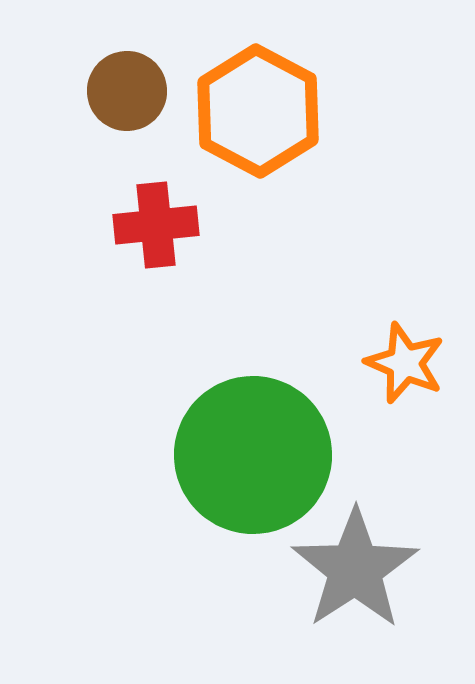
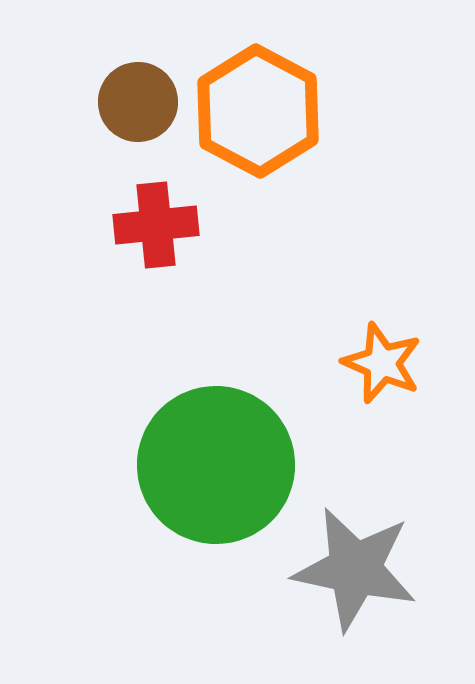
brown circle: moved 11 px right, 11 px down
orange star: moved 23 px left
green circle: moved 37 px left, 10 px down
gray star: rotated 27 degrees counterclockwise
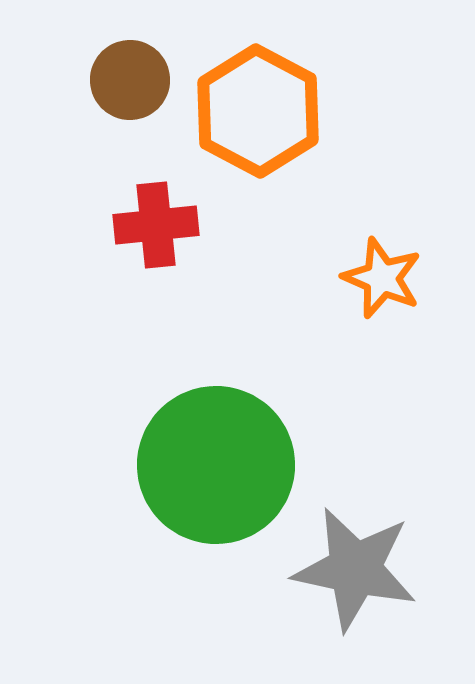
brown circle: moved 8 px left, 22 px up
orange star: moved 85 px up
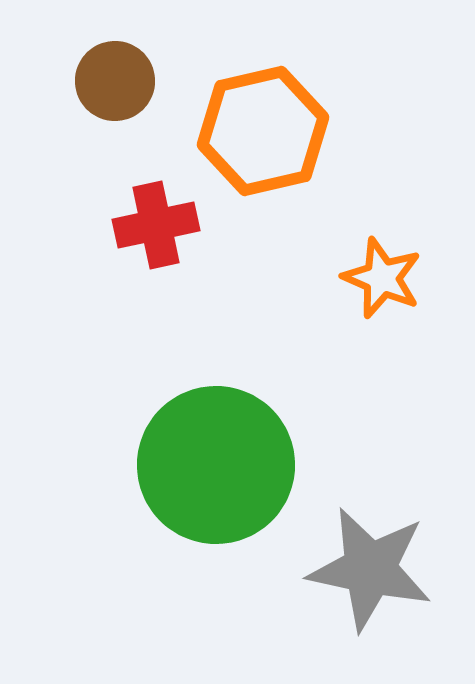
brown circle: moved 15 px left, 1 px down
orange hexagon: moved 5 px right, 20 px down; rotated 19 degrees clockwise
red cross: rotated 6 degrees counterclockwise
gray star: moved 15 px right
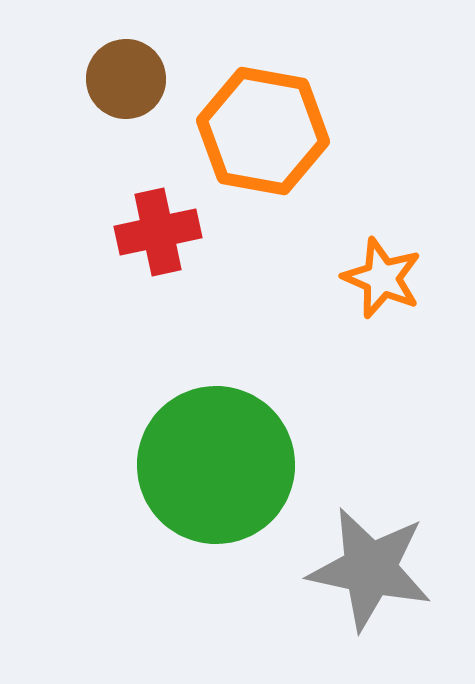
brown circle: moved 11 px right, 2 px up
orange hexagon: rotated 23 degrees clockwise
red cross: moved 2 px right, 7 px down
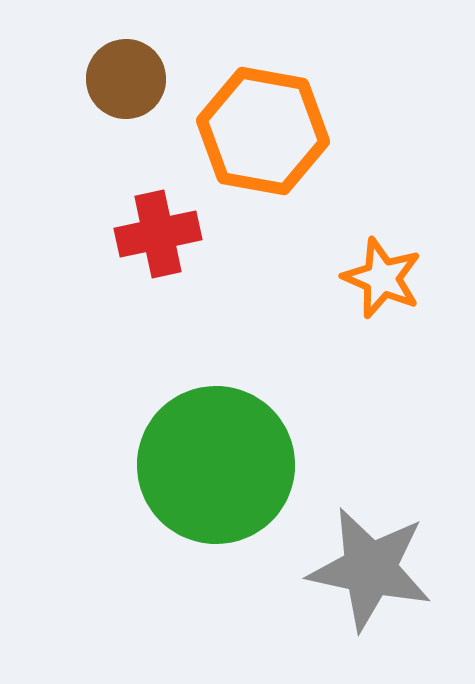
red cross: moved 2 px down
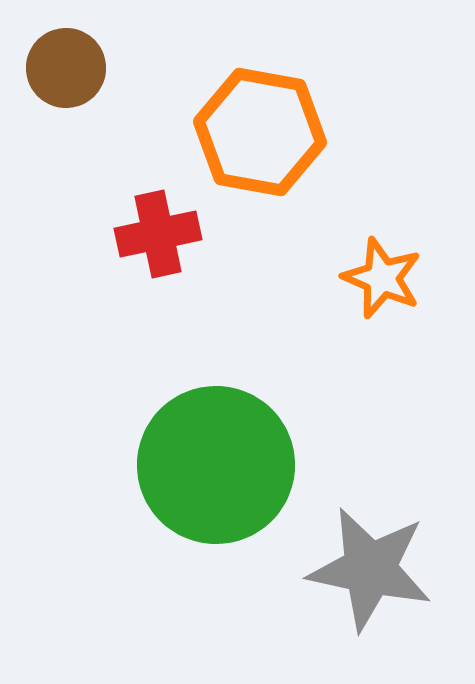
brown circle: moved 60 px left, 11 px up
orange hexagon: moved 3 px left, 1 px down
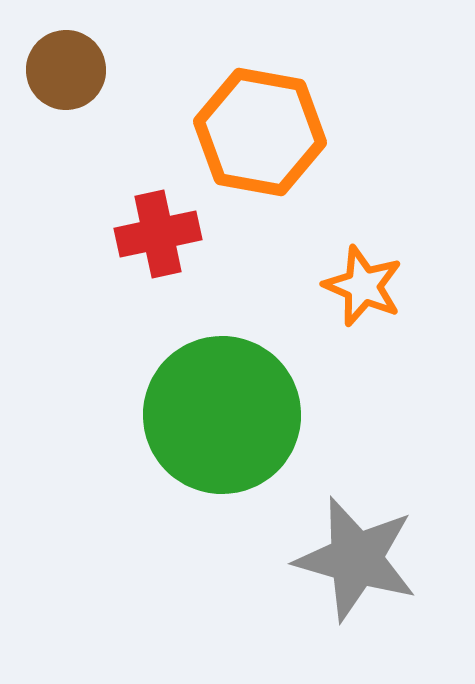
brown circle: moved 2 px down
orange star: moved 19 px left, 8 px down
green circle: moved 6 px right, 50 px up
gray star: moved 14 px left, 10 px up; rotated 4 degrees clockwise
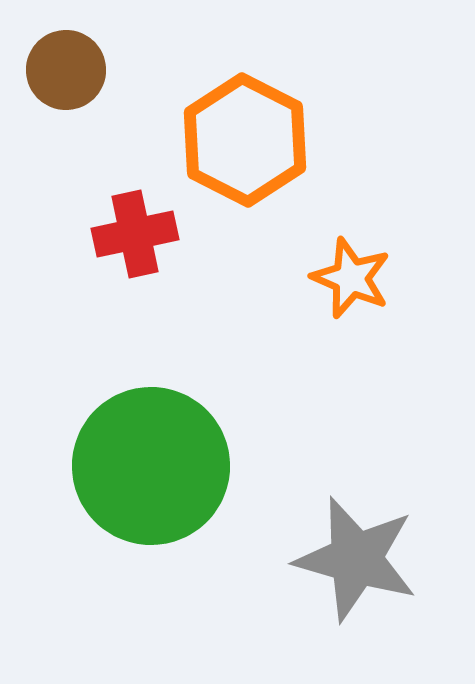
orange hexagon: moved 15 px left, 8 px down; rotated 17 degrees clockwise
red cross: moved 23 px left
orange star: moved 12 px left, 8 px up
green circle: moved 71 px left, 51 px down
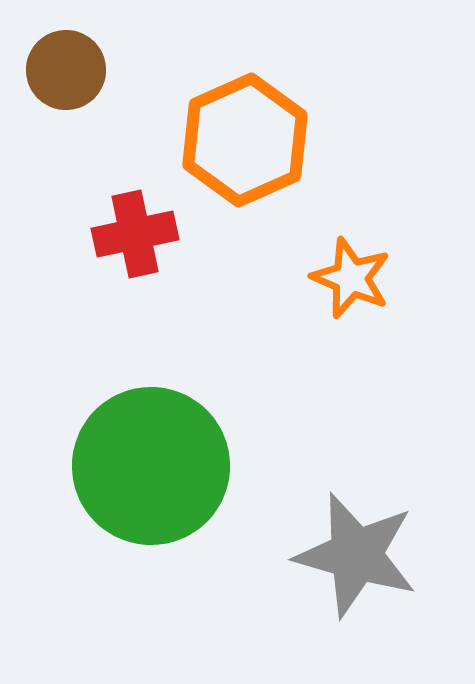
orange hexagon: rotated 9 degrees clockwise
gray star: moved 4 px up
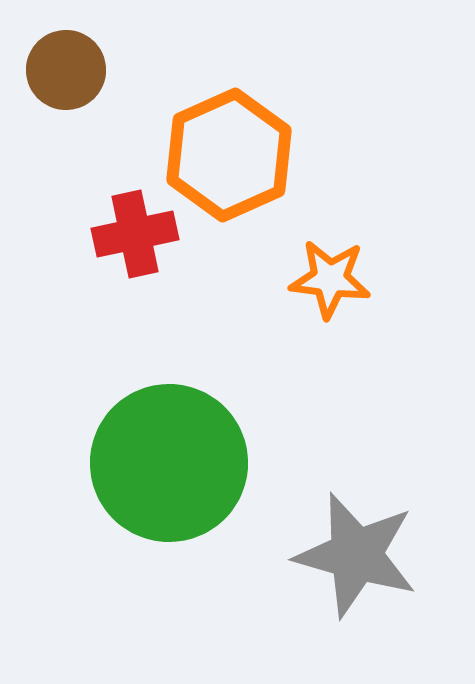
orange hexagon: moved 16 px left, 15 px down
orange star: moved 21 px left, 1 px down; rotated 16 degrees counterclockwise
green circle: moved 18 px right, 3 px up
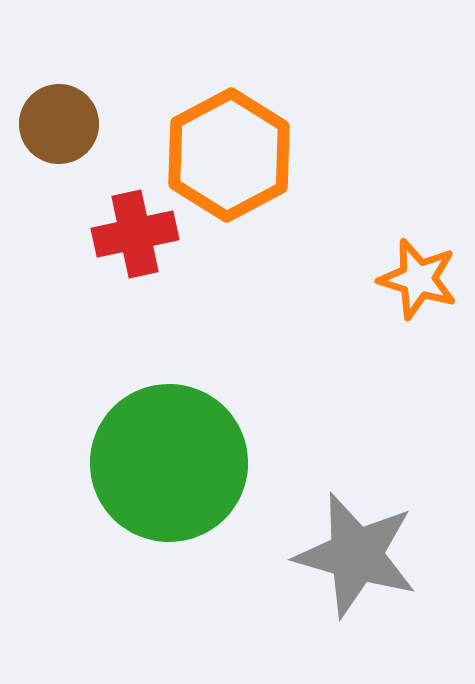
brown circle: moved 7 px left, 54 px down
orange hexagon: rotated 4 degrees counterclockwise
orange star: moved 88 px right; rotated 10 degrees clockwise
